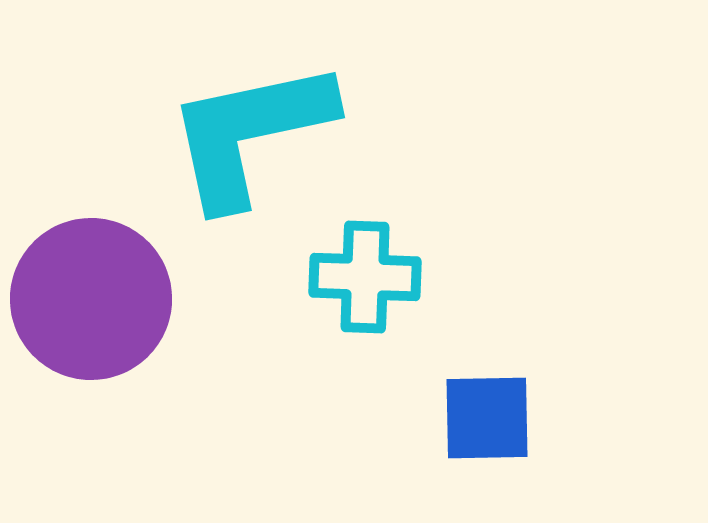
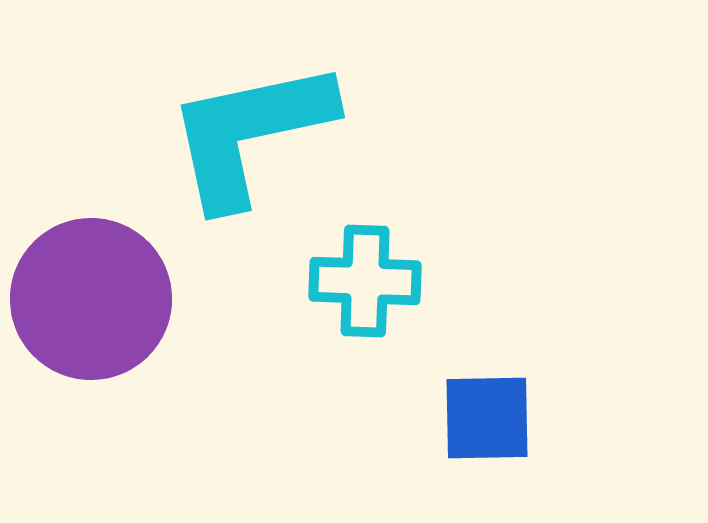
cyan cross: moved 4 px down
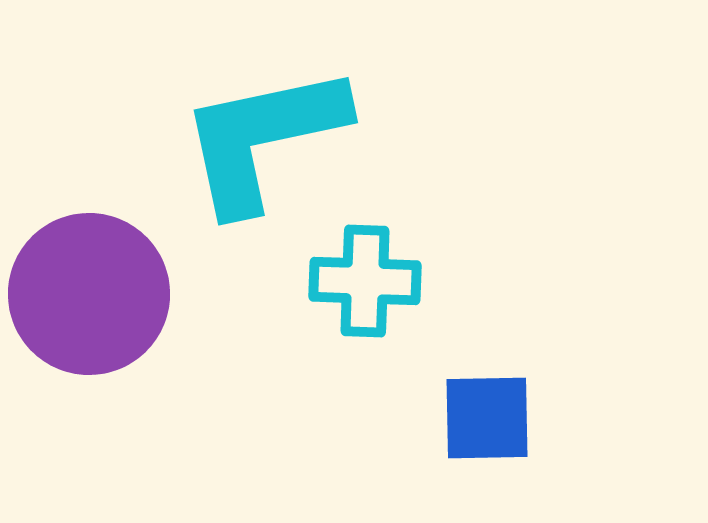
cyan L-shape: moved 13 px right, 5 px down
purple circle: moved 2 px left, 5 px up
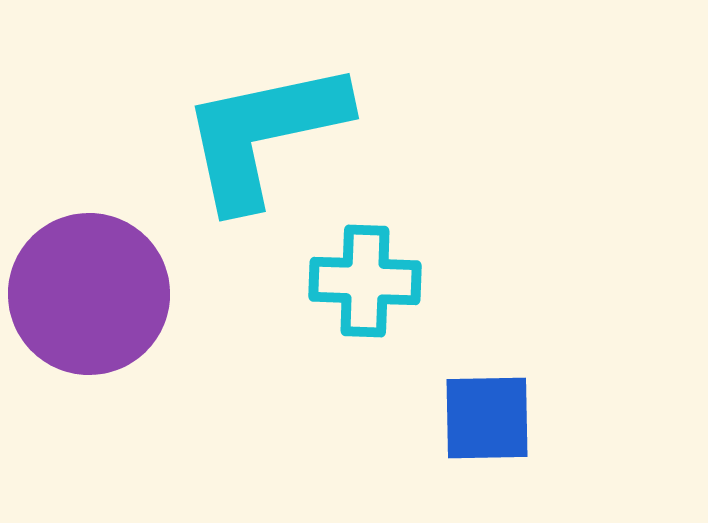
cyan L-shape: moved 1 px right, 4 px up
